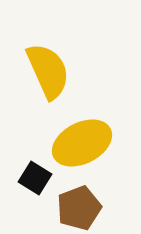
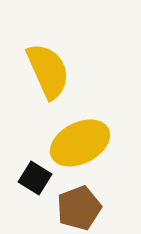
yellow ellipse: moved 2 px left
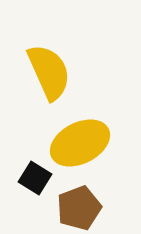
yellow semicircle: moved 1 px right, 1 px down
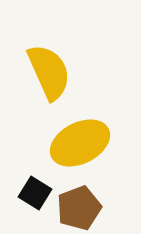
black square: moved 15 px down
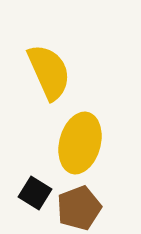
yellow ellipse: rotated 48 degrees counterclockwise
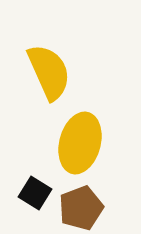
brown pentagon: moved 2 px right
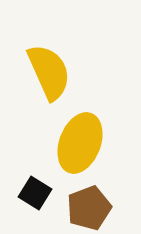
yellow ellipse: rotated 6 degrees clockwise
brown pentagon: moved 8 px right
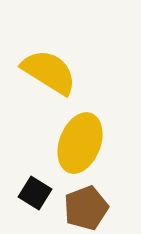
yellow semicircle: rotated 34 degrees counterclockwise
brown pentagon: moved 3 px left
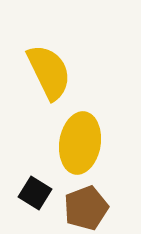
yellow semicircle: rotated 32 degrees clockwise
yellow ellipse: rotated 12 degrees counterclockwise
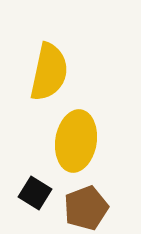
yellow semicircle: rotated 38 degrees clockwise
yellow ellipse: moved 4 px left, 2 px up
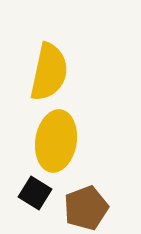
yellow ellipse: moved 20 px left
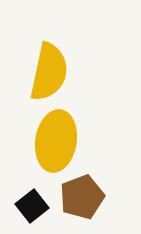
black square: moved 3 px left, 13 px down; rotated 20 degrees clockwise
brown pentagon: moved 4 px left, 11 px up
